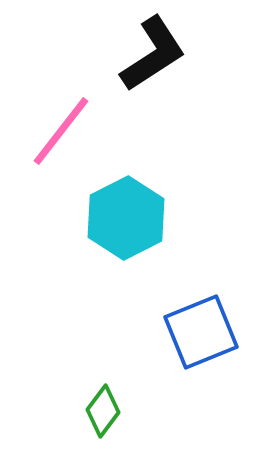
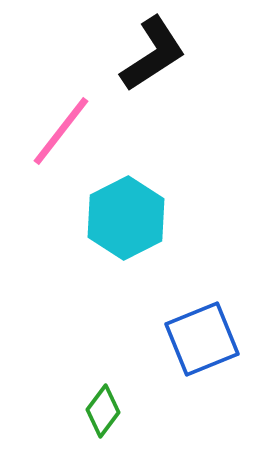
blue square: moved 1 px right, 7 px down
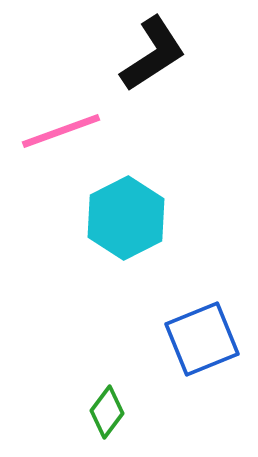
pink line: rotated 32 degrees clockwise
green diamond: moved 4 px right, 1 px down
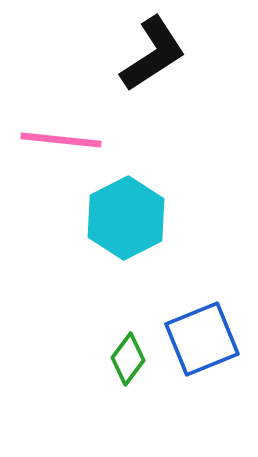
pink line: moved 9 px down; rotated 26 degrees clockwise
green diamond: moved 21 px right, 53 px up
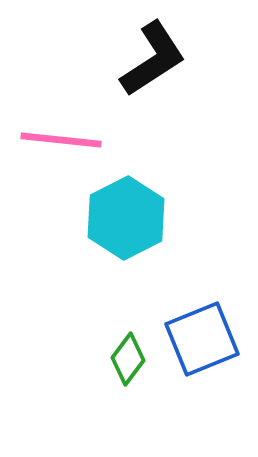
black L-shape: moved 5 px down
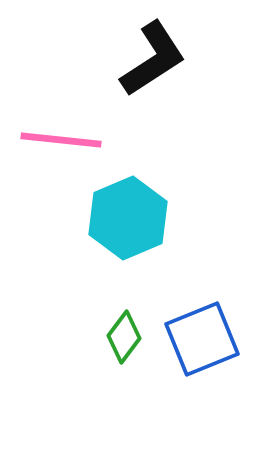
cyan hexagon: moved 2 px right; rotated 4 degrees clockwise
green diamond: moved 4 px left, 22 px up
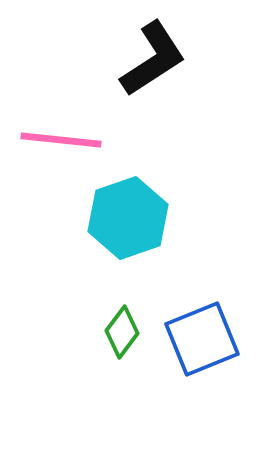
cyan hexagon: rotated 4 degrees clockwise
green diamond: moved 2 px left, 5 px up
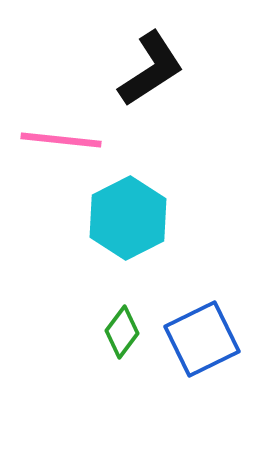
black L-shape: moved 2 px left, 10 px down
cyan hexagon: rotated 8 degrees counterclockwise
blue square: rotated 4 degrees counterclockwise
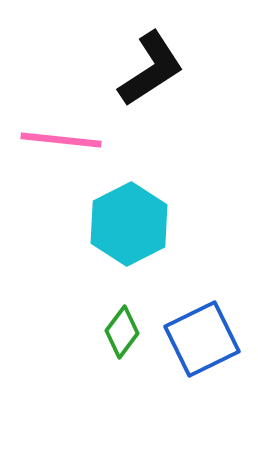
cyan hexagon: moved 1 px right, 6 px down
